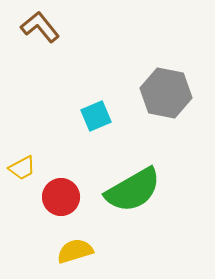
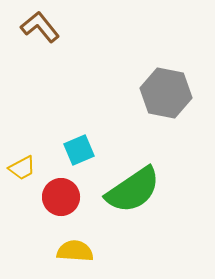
cyan square: moved 17 px left, 34 px down
green semicircle: rotated 4 degrees counterclockwise
yellow semicircle: rotated 21 degrees clockwise
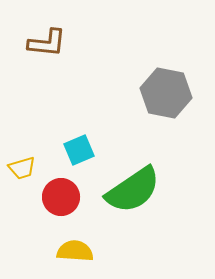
brown L-shape: moved 7 px right, 16 px down; rotated 135 degrees clockwise
yellow trapezoid: rotated 12 degrees clockwise
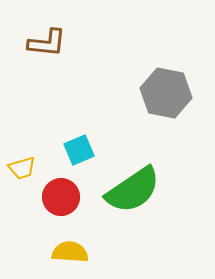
yellow semicircle: moved 5 px left, 1 px down
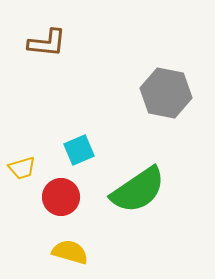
green semicircle: moved 5 px right
yellow semicircle: rotated 12 degrees clockwise
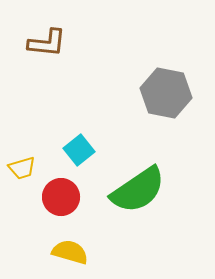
cyan square: rotated 16 degrees counterclockwise
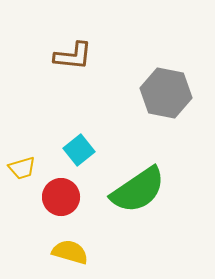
brown L-shape: moved 26 px right, 13 px down
